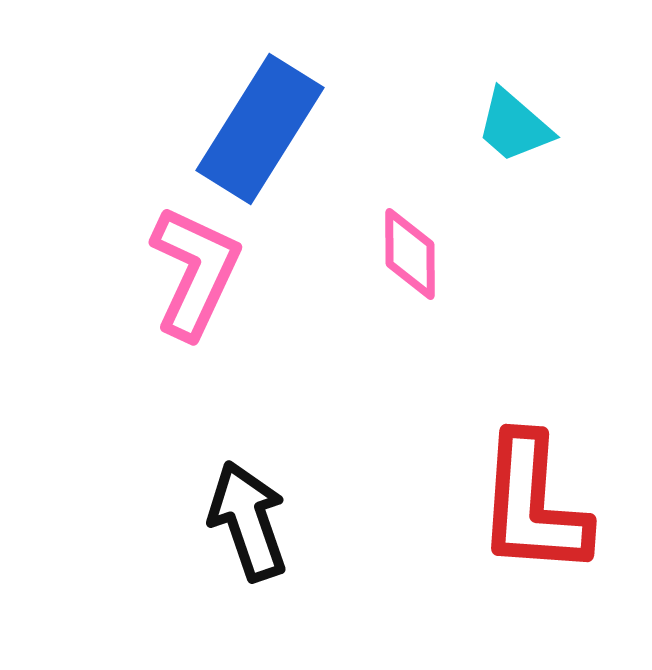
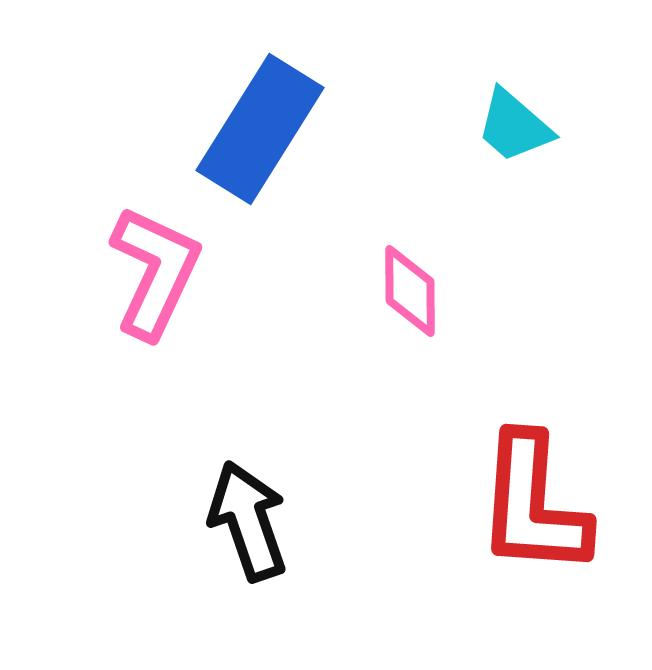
pink diamond: moved 37 px down
pink L-shape: moved 40 px left
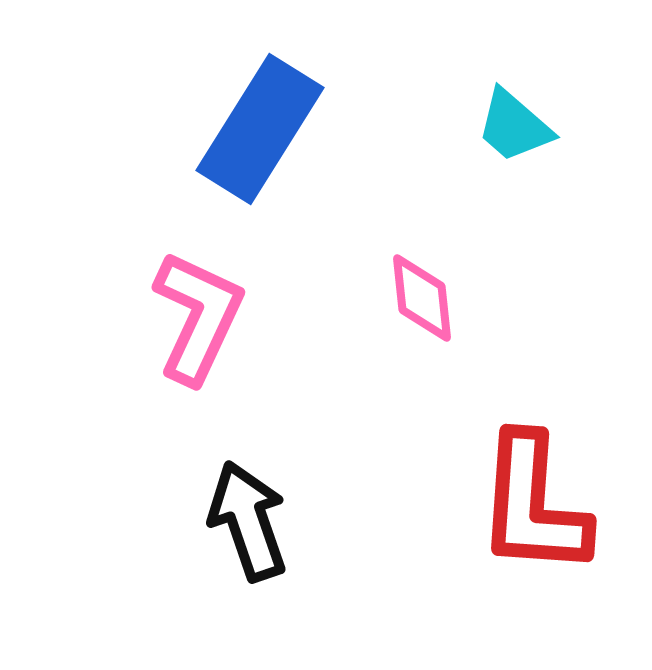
pink L-shape: moved 43 px right, 45 px down
pink diamond: moved 12 px right, 7 px down; rotated 6 degrees counterclockwise
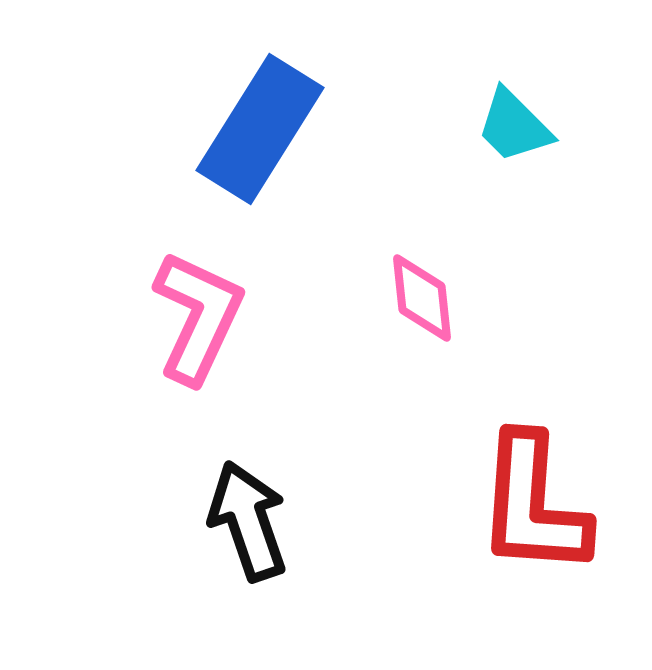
cyan trapezoid: rotated 4 degrees clockwise
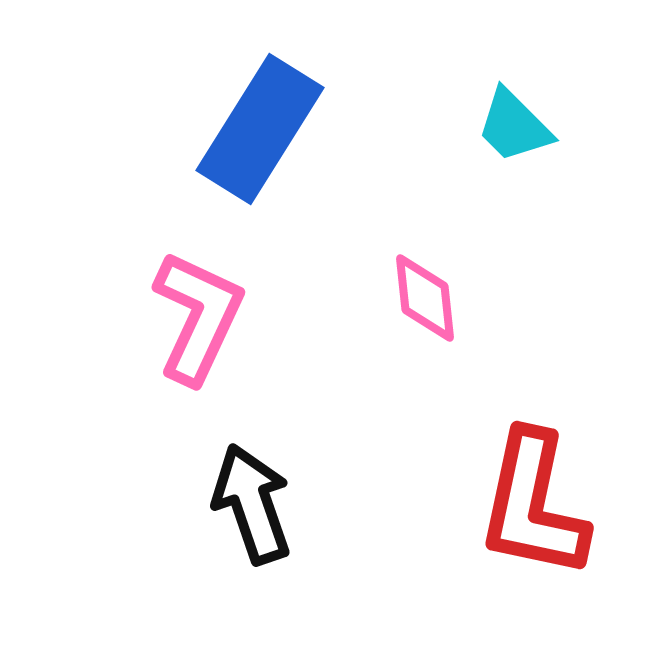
pink diamond: moved 3 px right
red L-shape: rotated 8 degrees clockwise
black arrow: moved 4 px right, 17 px up
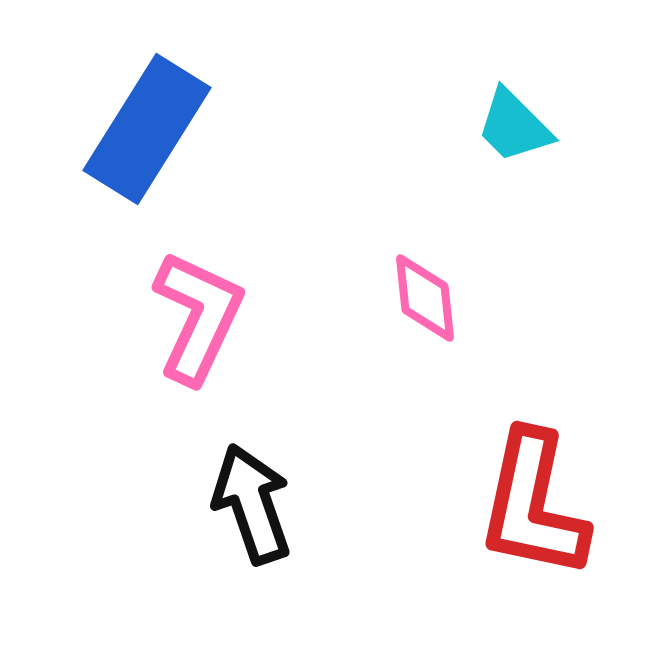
blue rectangle: moved 113 px left
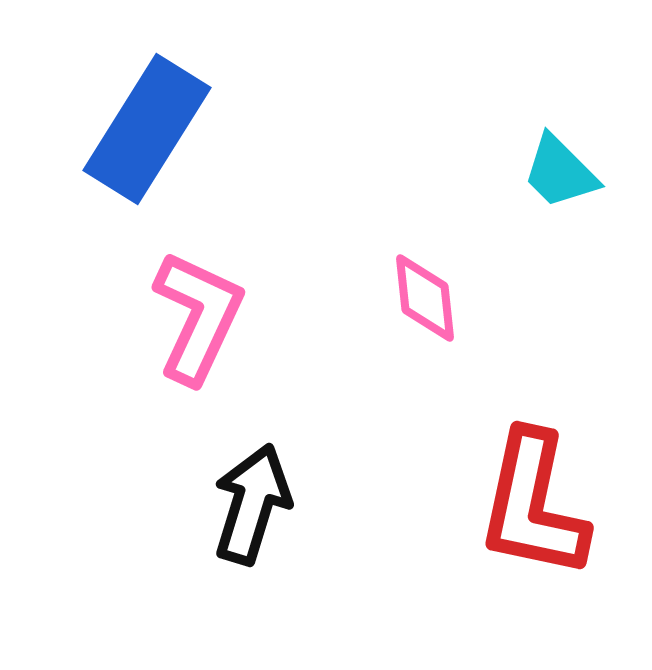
cyan trapezoid: moved 46 px right, 46 px down
black arrow: rotated 36 degrees clockwise
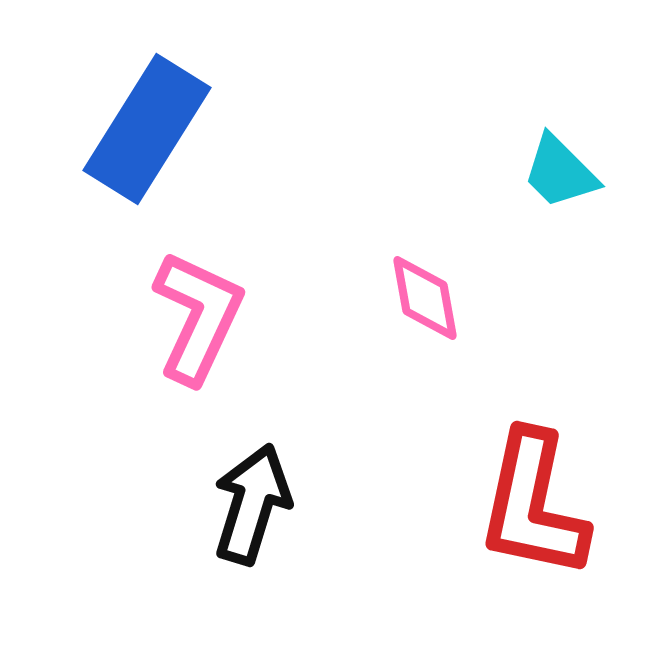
pink diamond: rotated 4 degrees counterclockwise
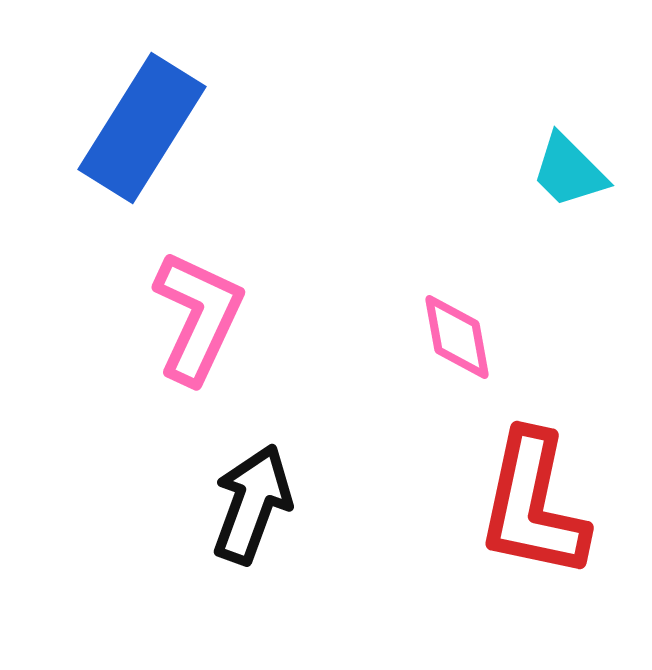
blue rectangle: moved 5 px left, 1 px up
cyan trapezoid: moved 9 px right, 1 px up
pink diamond: moved 32 px right, 39 px down
black arrow: rotated 3 degrees clockwise
